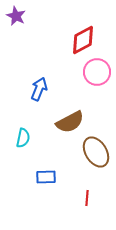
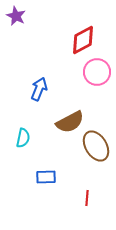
brown ellipse: moved 6 px up
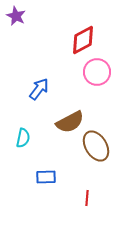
blue arrow: rotated 15 degrees clockwise
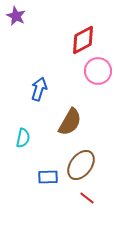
pink circle: moved 1 px right, 1 px up
blue arrow: rotated 20 degrees counterclockwise
brown semicircle: rotated 32 degrees counterclockwise
brown ellipse: moved 15 px left, 19 px down; rotated 68 degrees clockwise
blue rectangle: moved 2 px right
red line: rotated 56 degrees counterclockwise
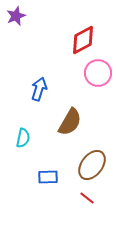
purple star: rotated 24 degrees clockwise
pink circle: moved 2 px down
brown ellipse: moved 11 px right
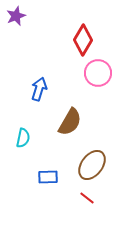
red diamond: rotated 32 degrees counterclockwise
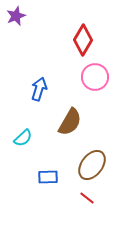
pink circle: moved 3 px left, 4 px down
cyan semicircle: rotated 36 degrees clockwise
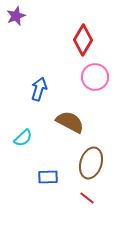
brown semicircle: rotated 92 degrees counterclockwise
brown ellipse: moved 1 px left, 2 px up; rotated 20 degrees counterclockwise
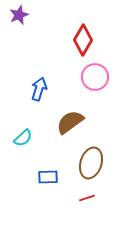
purple star: moved 3 px right, 1 px up
brown semicircle: rotated 64 degrees counterclockwise
red line: rotated 56 degrees counterclockwise
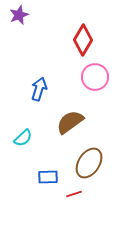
brown ellipse: moved 2 px left; rotated 16 degrees clockwise
red line: moved 13 px left, 4 px up
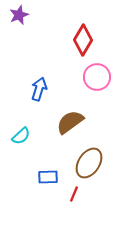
pink circle: moved 2 px right
cyan semicircle: moved 2 px left, 2 px up
red line: rotated 49 degrees counterclockwise
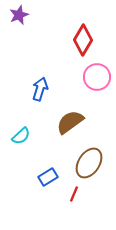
blue arrow: moved 1 px right
blue rectangle: rotated 30 degrees counterclockwise
